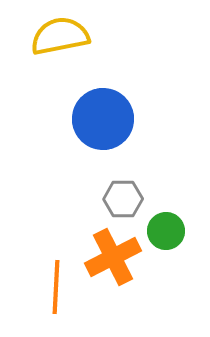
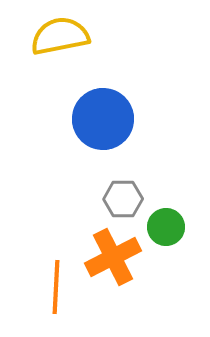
green circle: moved 4 px up
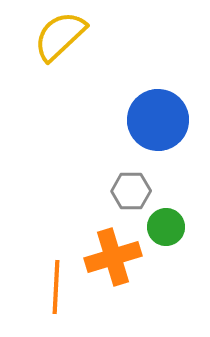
yellow semicircle: rotated 32 degrees counterclockwise
blue circle: moved 55 px right, 1 px down
gray hexagon: moved 8 px right, 8 px up
orange cross: rotated 10 degrees clockwise
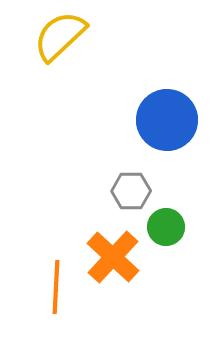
blue circle: moved 9 px right
orange cross: rotated 30 degrees counterclockwise
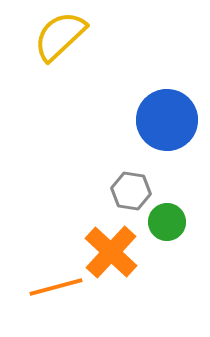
gray hexagon: rotated 9 degrees clockwise
green circle: moved 1 px right, 5 px up
orange cross: moved 2 px left, 5 px up
orange line: rotated 72 degrees clockwise
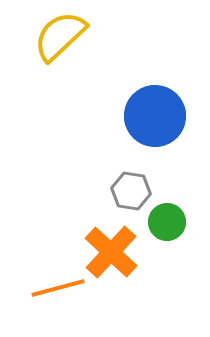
blue circle: moved 12 px left, 4 px up
orange line: moved 2 px right, 1 px down
